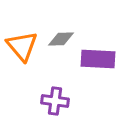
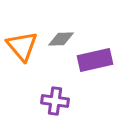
purple rectangle: moved 3 px left, 1 px down; rotated 16 degrees counterclockwise
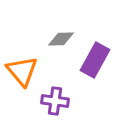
orange triangle: moved 25 px down
purple rectangle: rotated 48 degrees counterclockwise
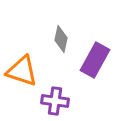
gray diamond: rotated 76 degrees counterclockwise
orange triangle: rotated 32 degrees counterclockwise
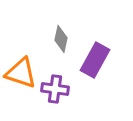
orange triangle: moved 1 px left, 2 px down
purple cross: moved 12 px up
